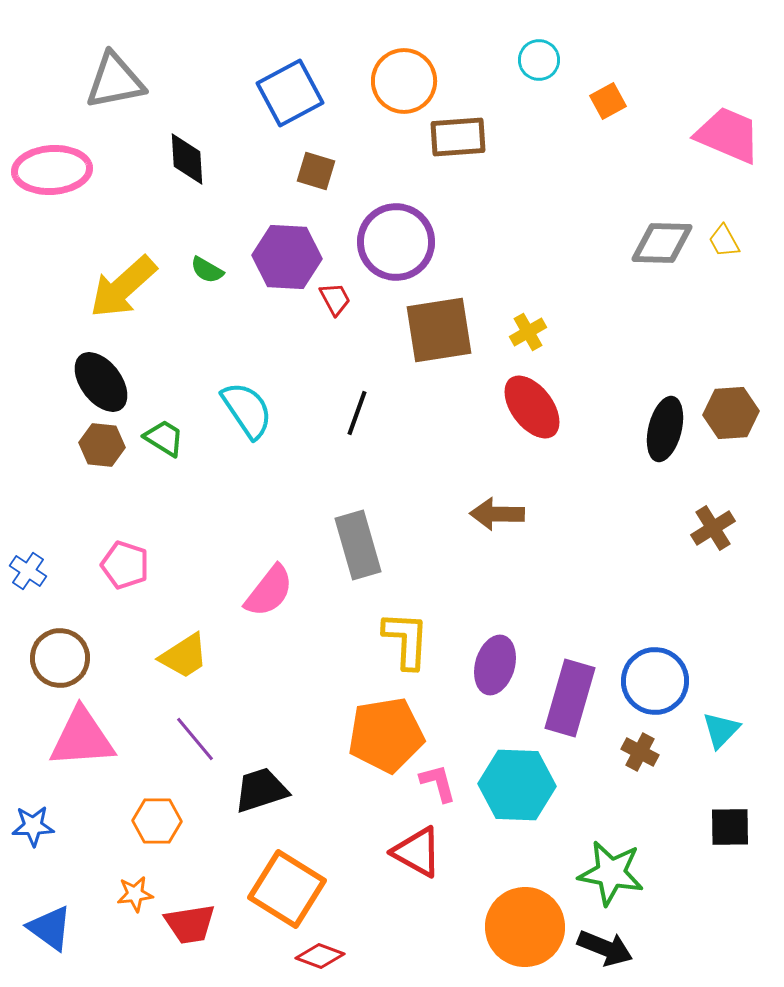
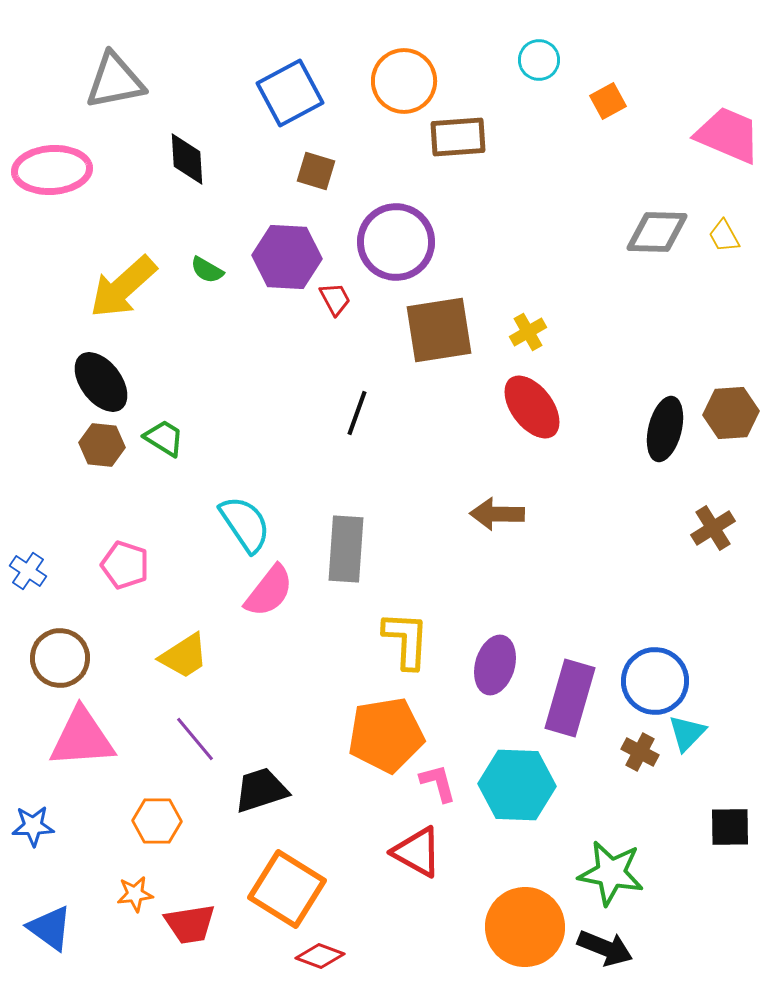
yellow trapezoid at (724, 241): moved 5 px up
gray diamond at (662, 243): moved 5 px left, 11 px up
cyan semicircle at (247, 410): moved 2 px left, 114 px down
gray rectangle at (358, 545): moved 12 px left, 4 px down; rotated 20 degrees clockwise
cyan triangle at (721, 730): moved 34 px left, 3 px down
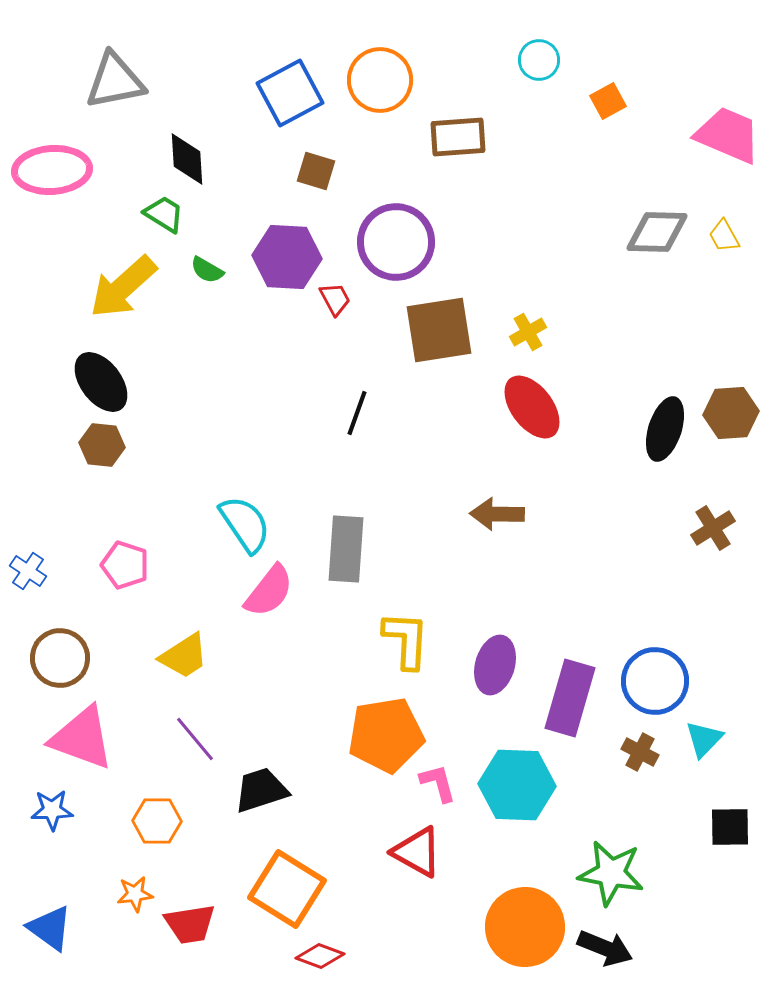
orange circle at (404, 81): moved 24 px left, 1 px up
black ellipse at (665, 429): rotated 4 degrees clockwise
green trapezoid at (164, 438): moved 224 px up
cyan triangle at (687, 733): moved 17 px right, 6 px down
pink triangle at (82, 738): rotated 24 degrees clockwise
blue star at (33, 826): moved 19 px right, 16 px up
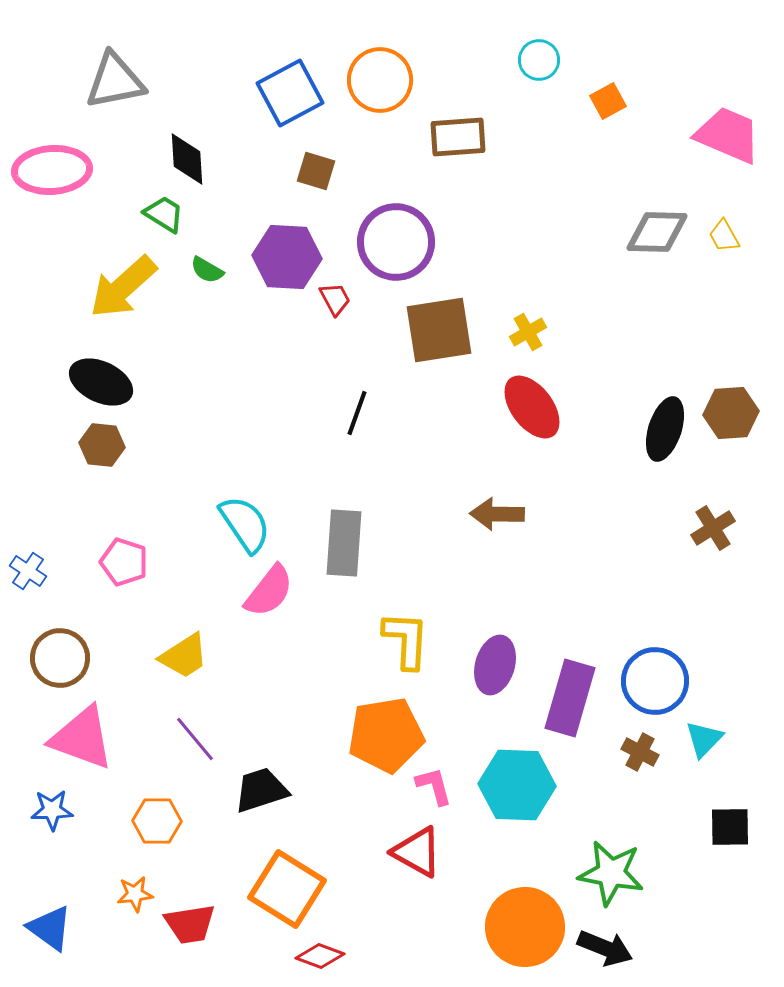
black ellipse at (101, 382): rotated 28 degrees counterclockwise
gray rectangle at (346, 549): moved 2 px left, 6 px up
pink pentagon at (125, 565): moved 1 px left, 3 px up
pink L-shape at (438, 783): moved 4 px left, 3 px down
